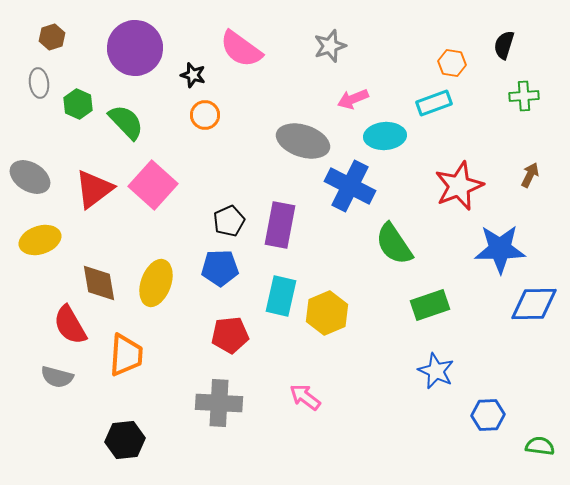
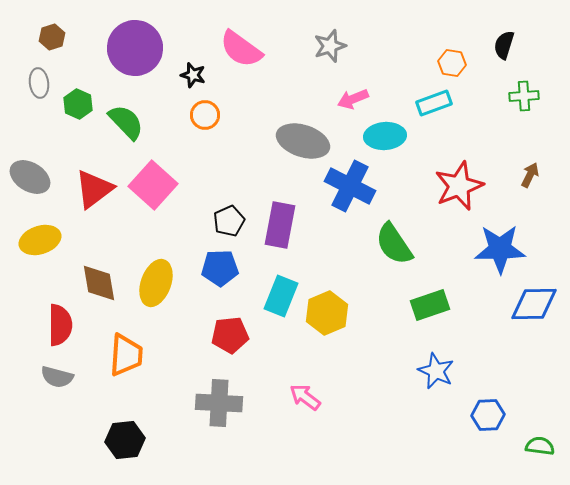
cyan rectangle at (281, 296): rotated 9 degrees clockwise
red semicircle at (70, 325): moved 10 px left; rotated 150 degrees counterclockwise
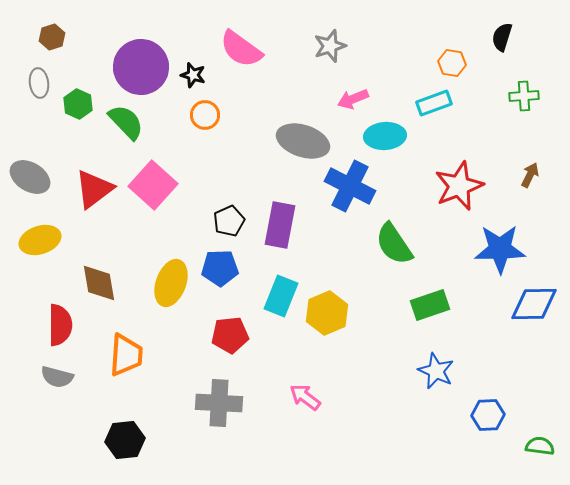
black semicircle at (504, 45): moved 2 px left, 8 px up
purple circle at (135, 48): moved 6 px right, 19 px down
yellow ellipse at (156, 283): moved 15 px right
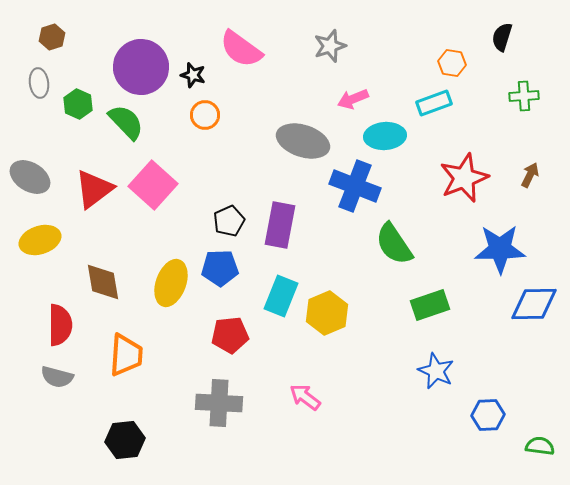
blue cross at (350, 186): moved 5 px right; rotated 6 degrees counterclockwise
red star at (459, 186): moved 5 px right, 8 px up
brown diamond at (99, 283): moved 4 px right, 1 px up
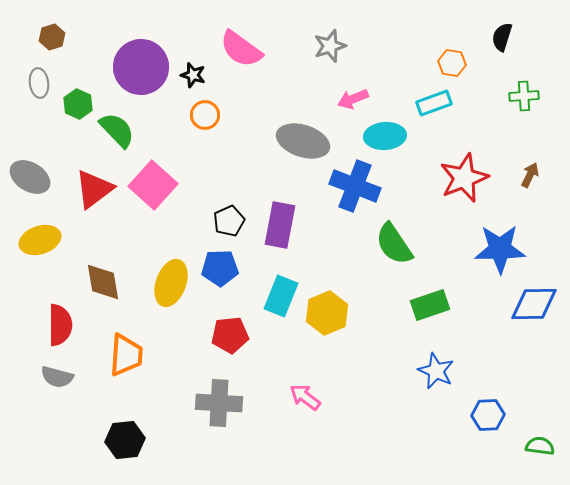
green semicircle at (126, 122): moved 9 px left, 8 px down
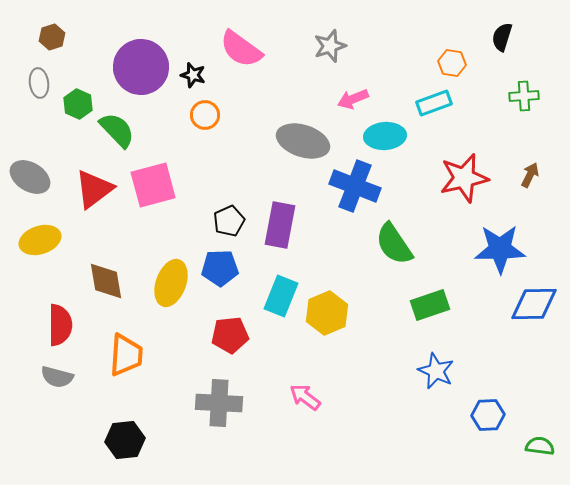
red star at (464, 178): rotated 9 degrees clockwise
pink square at (153, 185): rotated 33 degrees clockwise
brown diamond at (103, 282): moved 3 px right, 1 px up
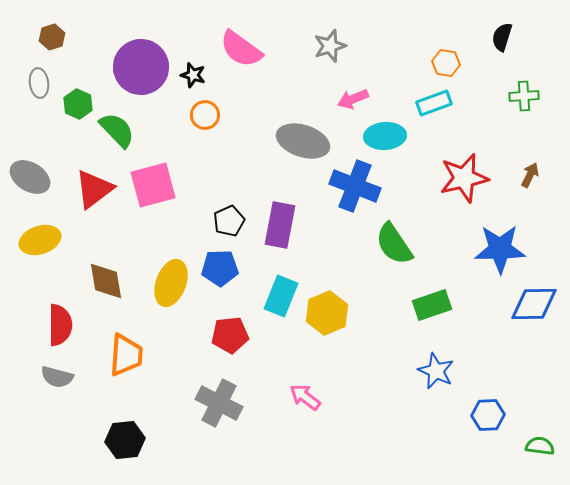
orange hexagon at (452, 63): moved 6 px left
green rectangle at (430, 305): moved 2 px right
gray cross at (219, 403): rotated 24 degrees clockwise
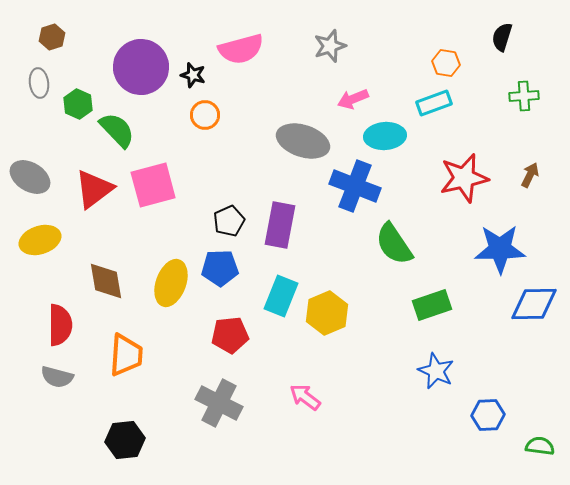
pink semicircle at (241, 49): rotated 51 degrees counterclockwise
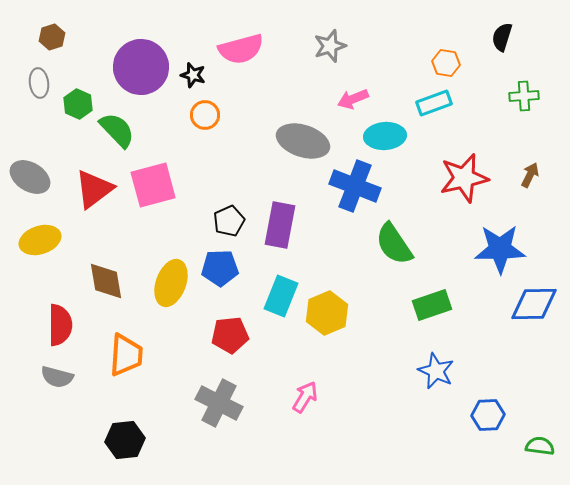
pink arrow at (305, 397): rotated 84 degrees clockwise
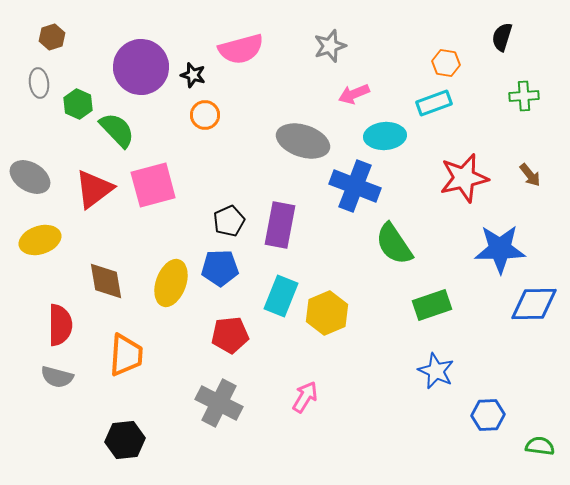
pink arrow at (353, 99): moved 1 px right, 5 px up
brown arrow at (530, 175): rotated 115 degrees clockwise
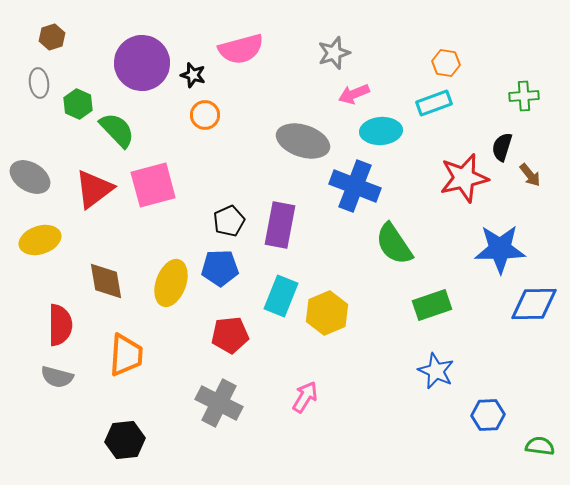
black semicircle at (502, 37): moved 110 px down
gray star at (330, 46): moved 4 px right, 7 px down
purple circle at (141, 67): moved 1 px right, 4 px up
cyan ellipse at (385, 136): moved 4 px left, 5 px up
